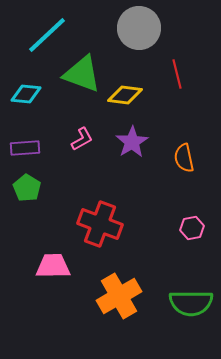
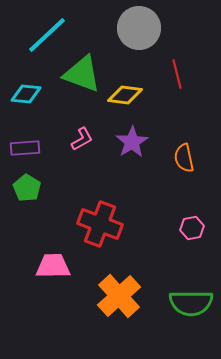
orange cross: rotated 12 degrees counterclockwise
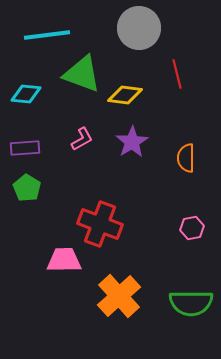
cyan line: rotated 36 degrees clockwise
orange semicircle: moved 2 px right; rotated 12 degrees clockwise
pink trapezoid: moved 11 px right, 6 px up
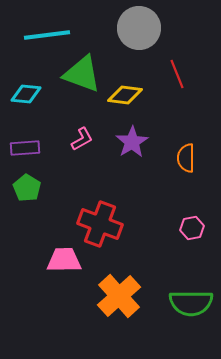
red line: rotated 8 degrees counterclockwise
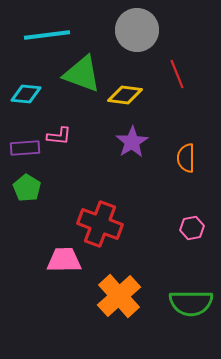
gray circle: moved 2 px left, 2 px down
pink L-shape: moved 23 px left, 3 px up; rotated 35 degrees clockwise
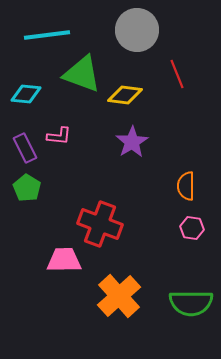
purple rectangle: rotated 68 degrees clockwise
orange semicircle: moved 28 px down
pink hexagon: rotated 20 degrees clockwise
